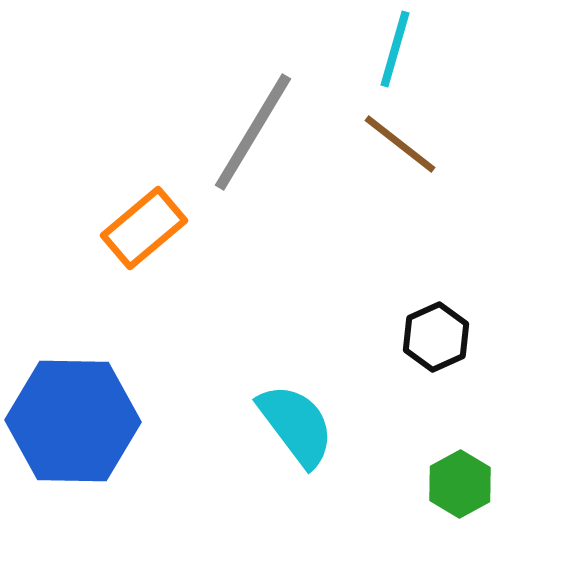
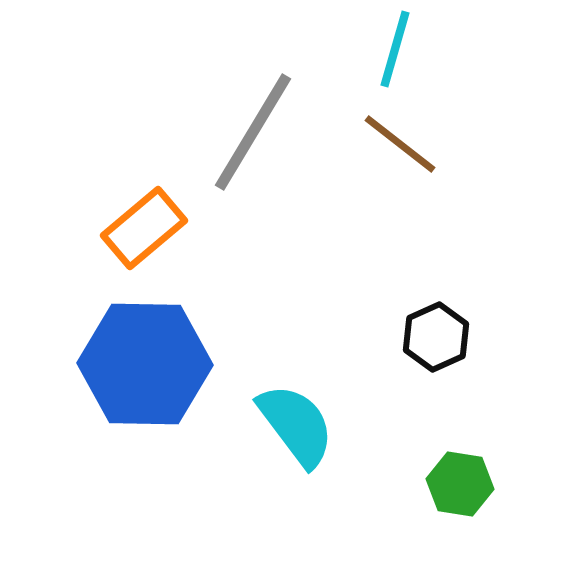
blue hexagon: moved 72 px right, 57 px up
green hexagon: rotated 22 degrees counterclockwise
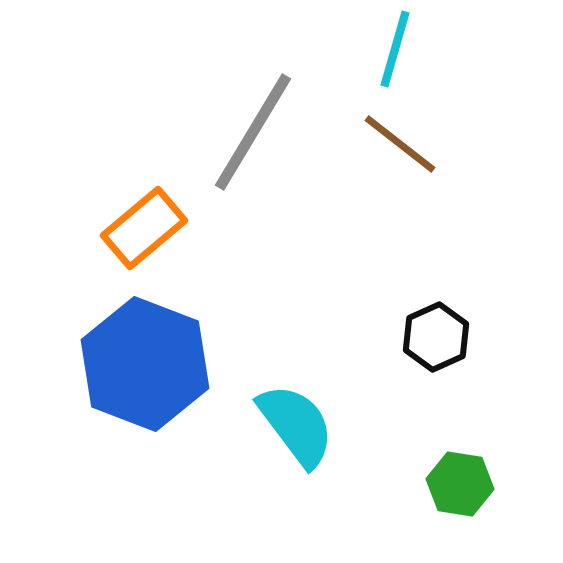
blue hexagon: rotated 20 degrees clockwise
